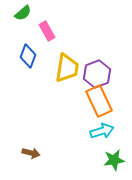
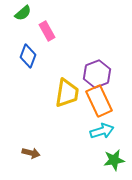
yellow trapezoid: moved 25 px down
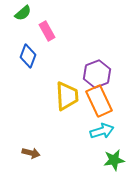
yellow trapezoid: moved 3 px down; rotated 12 degrees counterclockwise
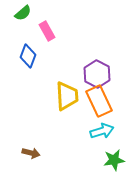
purple hexagon: rotated 12 degrees counterclockwise
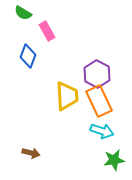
green semicircle: rotated 72 degrees clockwise
cyan arrow: rotated 35 degrees clockwise
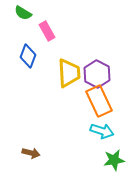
yellow trapezoid: moved 2 px right, 23 px up
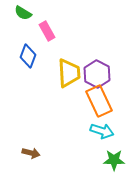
green star: rotated 10 degrees clockwise
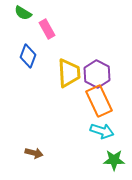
pink rectangle: moved 2 px up
brown arrow: moved 3 px right
